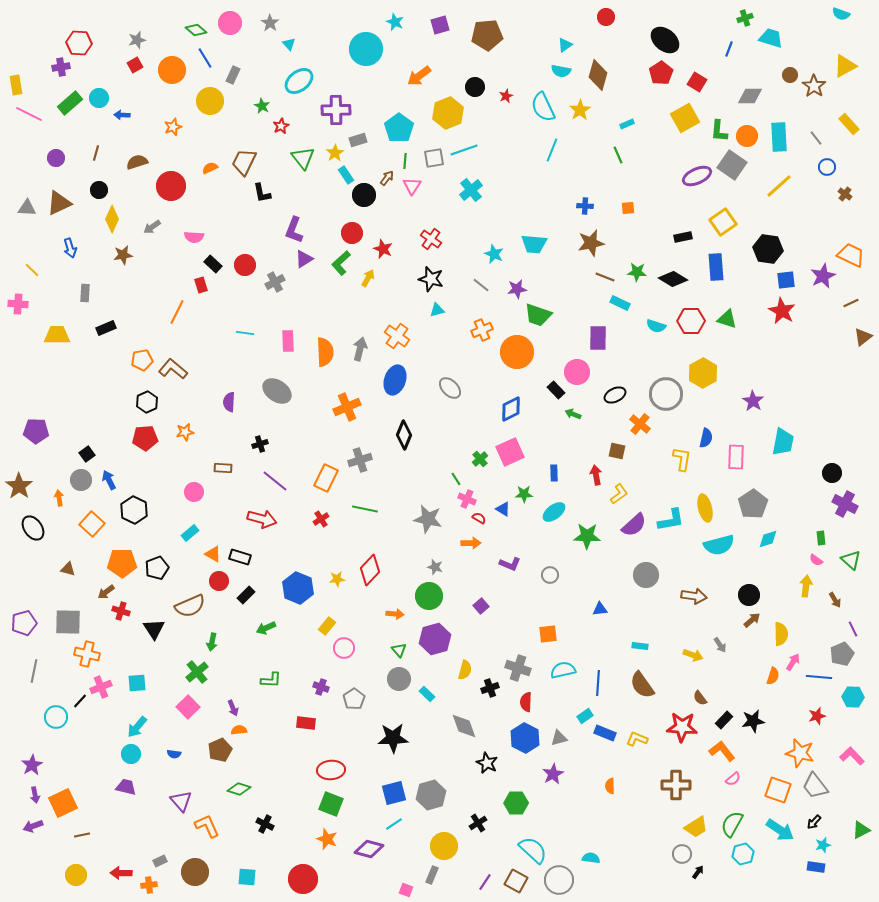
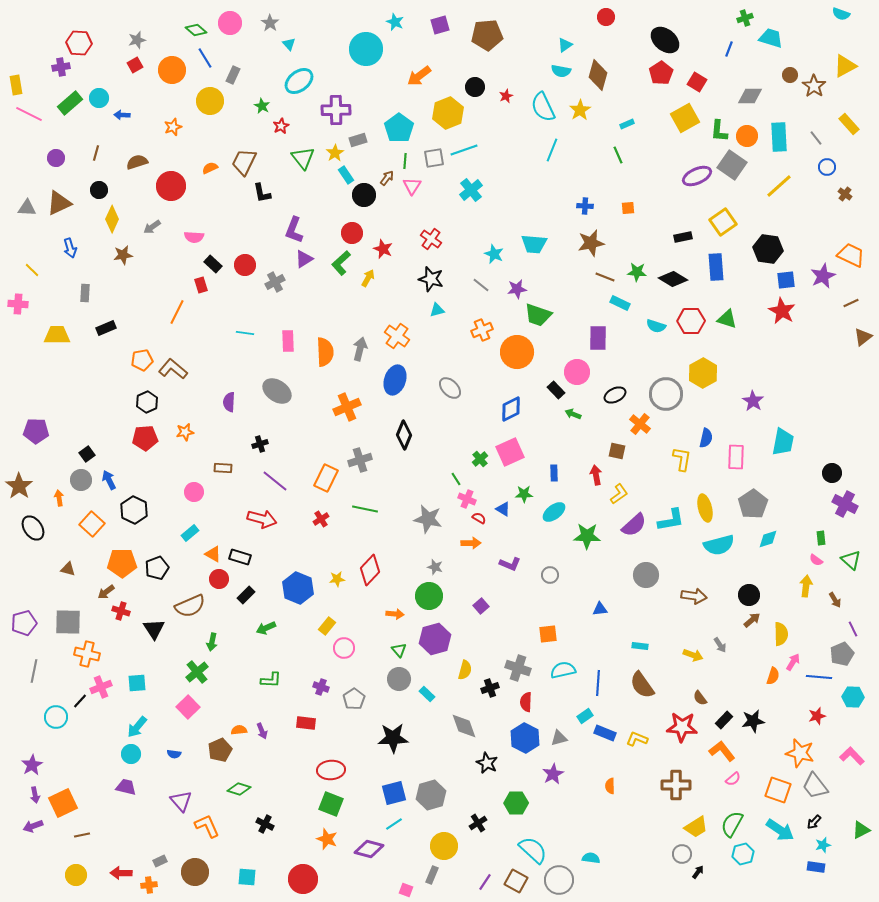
red circle at (219, 581): moved 2 px up
purple arrow at (233, 708): moved 29 px right, 23 px down
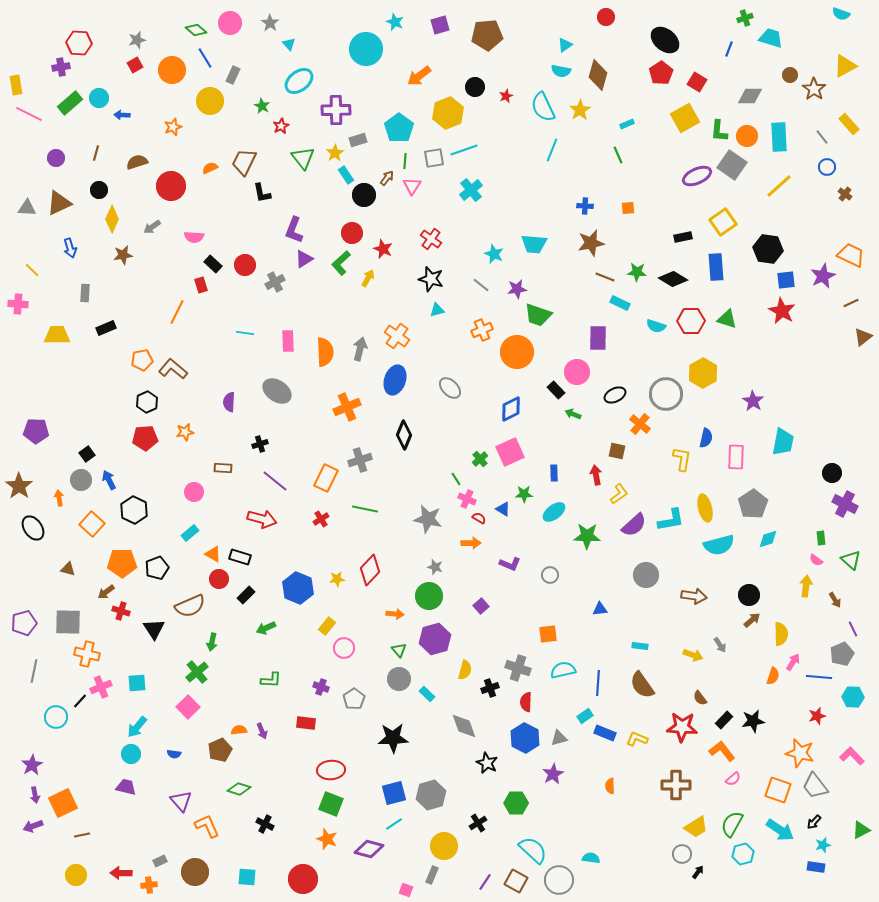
brown star at (814, 86): moved 3 px down
gray line at (816, 138): moved 6 px right, 1 px up
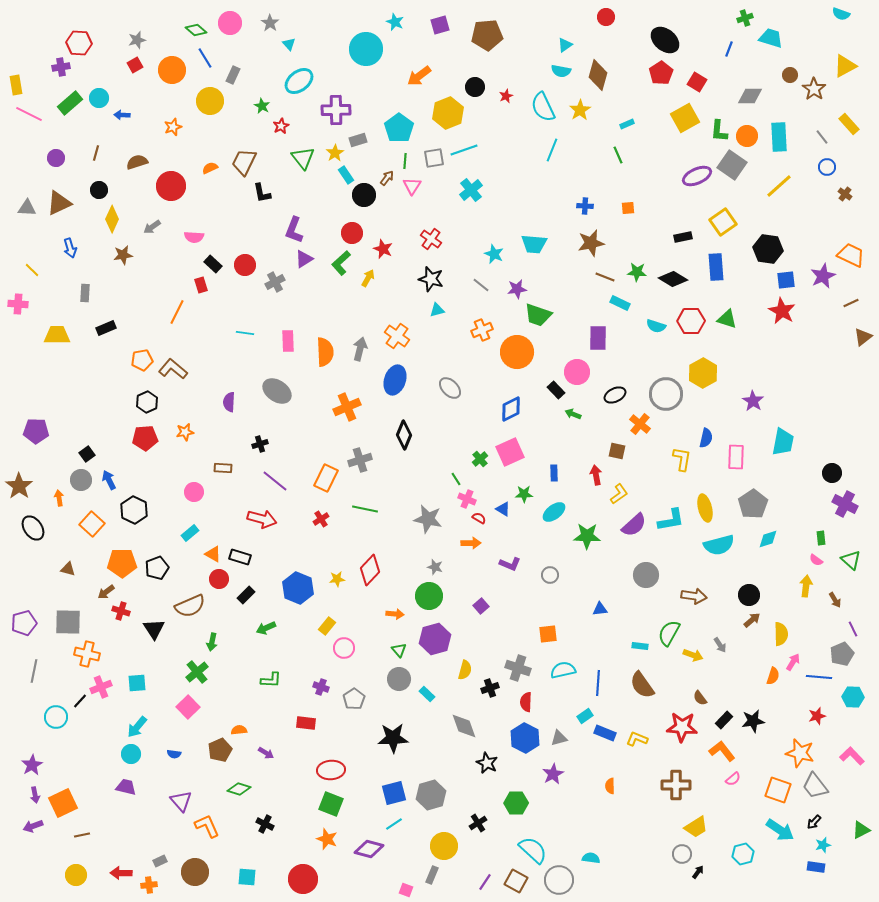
purple arrow at (262, 731): moved 4 px right, 22 px down; rotated 35 degrees counterclockwise
green semicircle at (732, 824): moved 63 px left, 191 px up
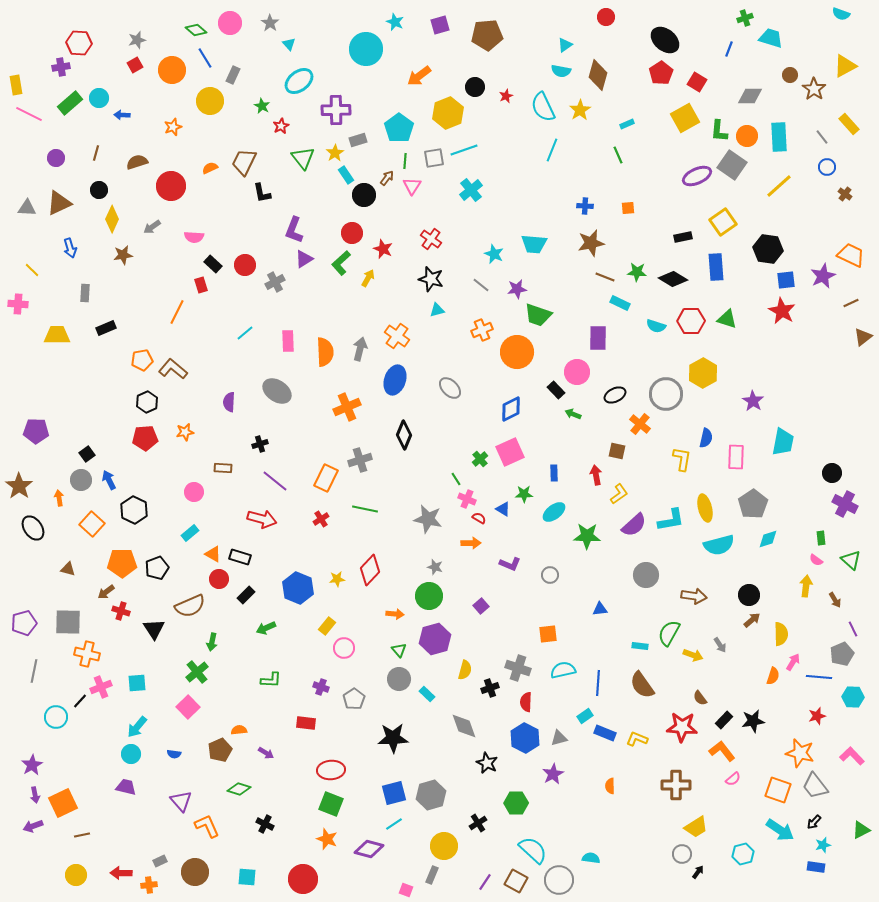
cyan line at (245, 333): rotated 48 degrees counterclockwise
